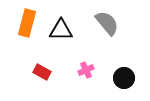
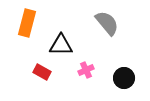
black triangle: moved 15 px down
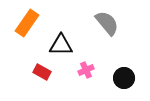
orange rectangle: rotated 20 degrees clockwise
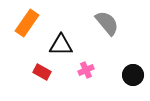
black circle: moved 9 px right, 3 px up
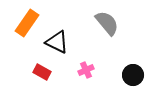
black triangle: moved 4 px left, 3 px up; rotated 25 degrees clockwise
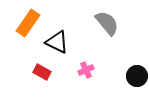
orange rectangle: moved 1 px right
black circle: moved 4 px right, 1 px down
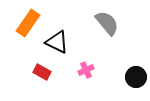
black circle: moved 1 px left, 1 px down
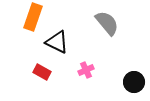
orange rectangle: moved 5 px right, 6 px up; rotated 16 degrees counterclockwise
black circle: moved 2 px left, 5 px down
